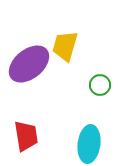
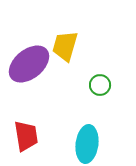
cyan ellipse: moved 2 px left
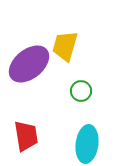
green circle: moved 19 px left, 6 px down
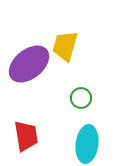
green circle: moved 7 px down
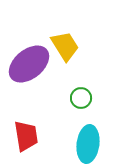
yellow trapezoid: rotated 132 degrees clockwise
cyan ellipse: moved 1 px right
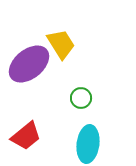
yellow trapezoid: moved 4 px left, 2 px up
red trapezoid: rotated 60 degrees clockwise
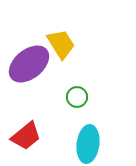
green circle: moved 4 px left, 1 px up
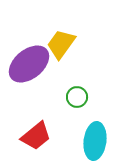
yellow trapezoid: rotated 112 degrees counterclockwise
red trapezoid: moved 10 px right
cyan ellipse: moved 7 px right, 3 px up
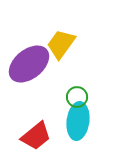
cyan ellipse: moved 17 px left, 20 px up
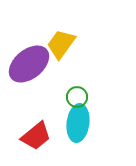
cyan ellipse: moved 2 px down
